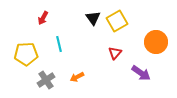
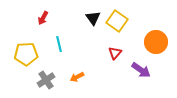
yellow square: rotated 25 degrees counterclockwise
purple arrow: moved 3 px up
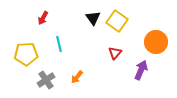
purple arrow: rotated 102 degrees counterclockwise
orange arrow: rotated 24 degrees counterclockwise
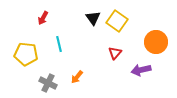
yellow pentagon: rotated 10 degrees clockwise
purple arrow: rotated 126 degrees counterclockwise
gray cross: moved 2 px right, 3 px down; rotated 30 degrees counterclockwise
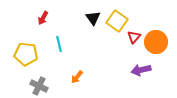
red triangle: moved 19 px right, 16 px up
gray cross: moved 9 px left, 3 px down
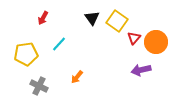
black triangle: moved 1 px left
red triangle: moved 1 px down
cyan line: rotated 56 degrees clockwise
yellow pentagon: rotated 15 degrees counterclockwise
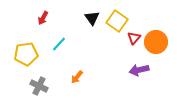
purple arrow: moved 2 px left
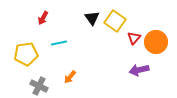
yellow square: moved 2 px left
cyan line: moved 1 px up; rotated 35 degrees clockwise
orange arrow: moved 7 px left
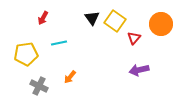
orange circle: moved 5 px right, 18 px up
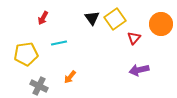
yellow square: moved 2 px up; rotated 20 degrees clockwise
